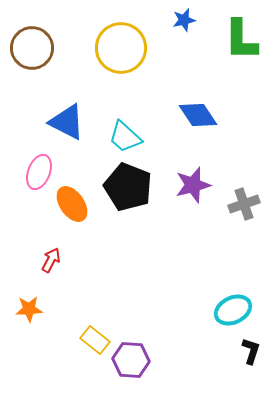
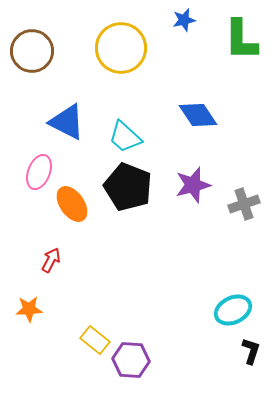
brown circle: moved 3 px down
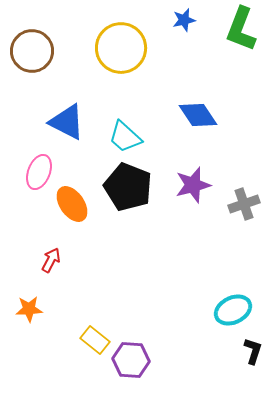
green L-shape: moved 11 px up; rotated 21 degrees clockwise
black L-shape: moved 2 px right
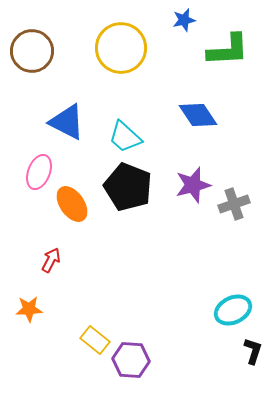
green L-shape: moved 13 px left, 21 px down; rotated 114 degrees counterclockwise
gray cross: moved 10 px left
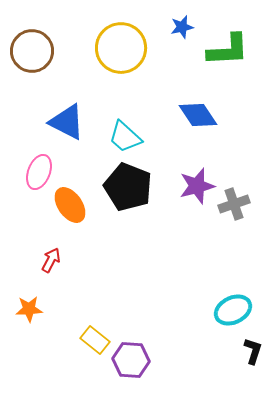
blue star: moved 2 px left, 7 px down
purple star: moved 4 px right, 1 px down
orange ellipse: moved 2 px left, 1 px down
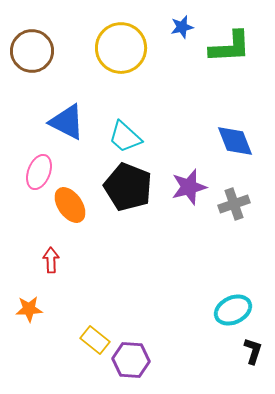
green L-shape: moved 2 px right, 3 px up
blue diamond: moved 37 px right, 26 px down; rotated 12 degrees clockwise
purple star: moved 8 px left, 1 px down
red arrow: rotated 30 degrees counterclockwise
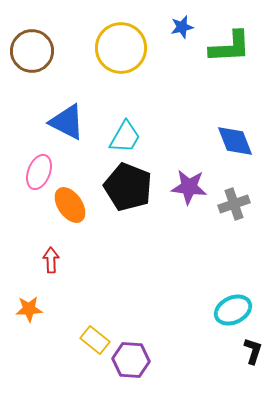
cyan trapezoid: rotated 102 degrees counterclockwise
purple star: rotated 21 degrees clockwise
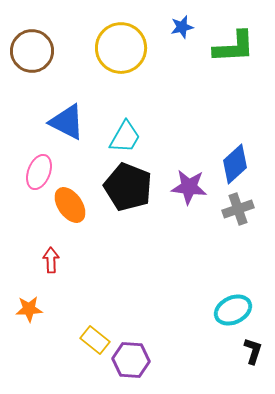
green L-shape: moved 4 px right
blue diamond: moved 23 px down; rotated 69 degrees clockwise
gray cross: moved 4 px right, 5 px down
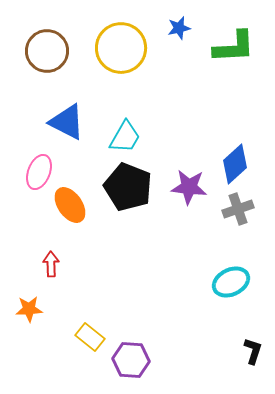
blue star: moved 3 px left, 1 px down
brown circle: moved 15 px right
red arrow: moved 4 px down
cyan ellipse: moved 2 px left, 28 px up
yellow rectangle: moved 5 px left, 3 px up
